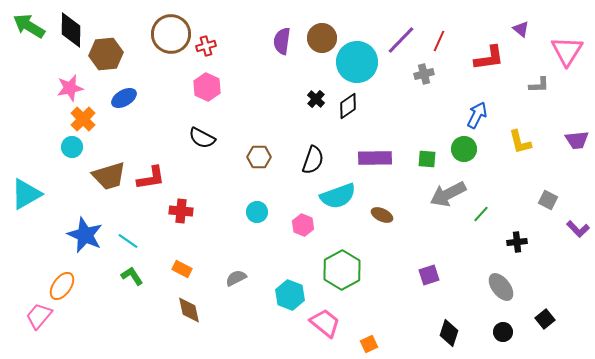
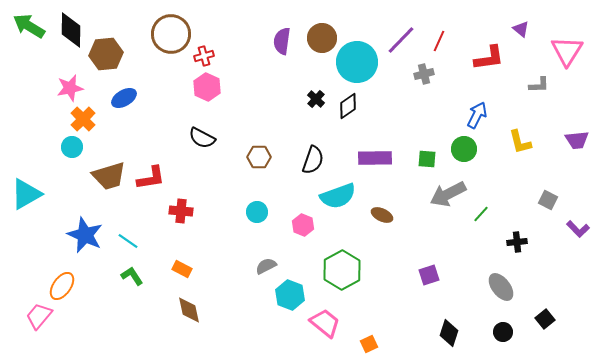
red cross at (206, 46): moved 2 px left, 10 px down
gray semicircle at (236, 278): moved 30 px right, 12 px up
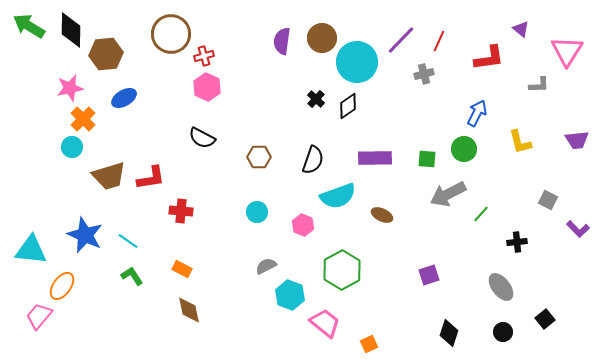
blue arrow at (477, 115): moved 2 px up
cyan triangle at (26, 194): moved 5 px right, 56 px down; rotated 36 degrees clockwise
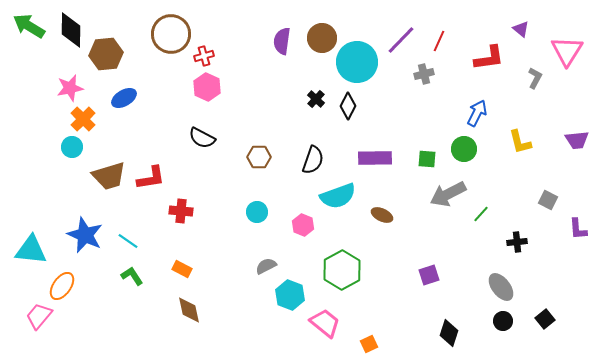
gray L-shape at (539, 85): moved 4 px left, 7 px up; rotated 60 degrees counterclockwise
black diamond at (348, 106): rotated 28 degrees counterclockwise
purple L-shape at (578, 229): rotated 40 degrees clockwise
black circle at (503, 332): moved 11 px up
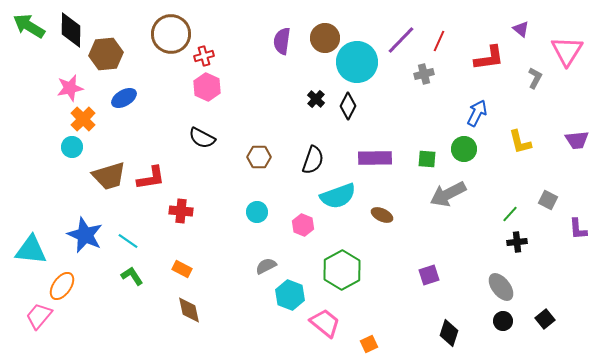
brown circle at (322, 38): moved 3 px right
green line at (481, 214): moved 29 px right
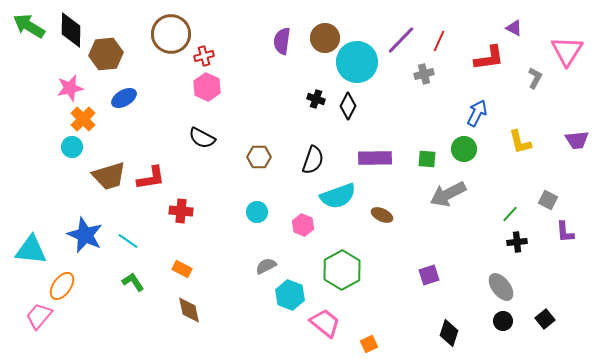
purple triangle at (521, 29): moved 7 px left, 1 px up; rotated 12 degrees counterclockwise
black cross at (316, 99): rotated 24 degrees counterclockwise
purple L-shape at (578, 229): moved 13 px left, 3 px down
green L-shape at (132, 276): moved 1 px right, 6 px down
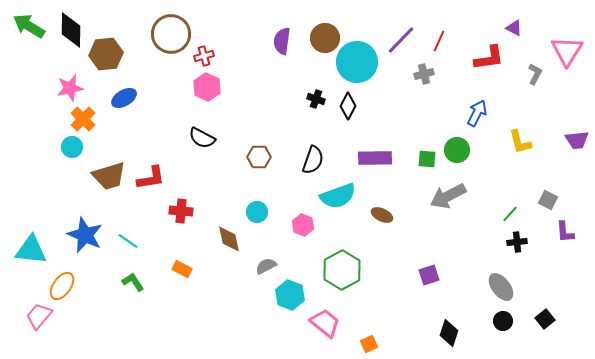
gray L-shape at (535, 78): moved 4 px up
green circle at (464, 149): moved 7 px left, 1 px down
gray arrow at (448, 194): moved 2 px down
brown diamond at (189, 310): moved 40 px right, 71 px up
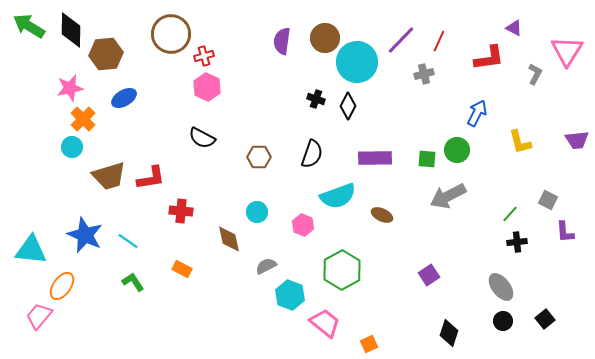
black semicircle at (313, 160): moved 1 px left, 6 px up
purple square at (429, 275): rotated 15 degrees counterclockwise
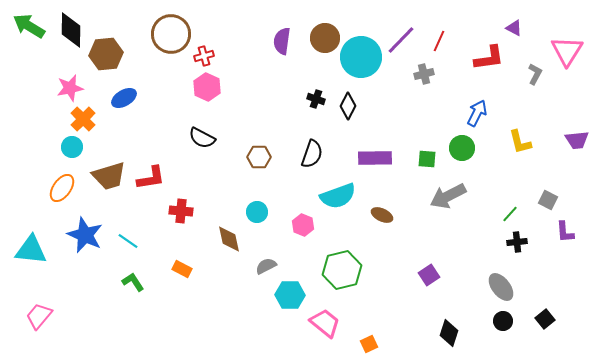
cyan circle at (357, 62): moved 4 px right, 5 px up
green circle at (457, 150): moved 5 px right, 2 px up
green hexagon at (342, 270): rotated 15 degrees clockwise
orange ellipse at (62, 286): moved 98 px up
cyan hexagon at (290, 295): rotated 20 degrees counterclockwise
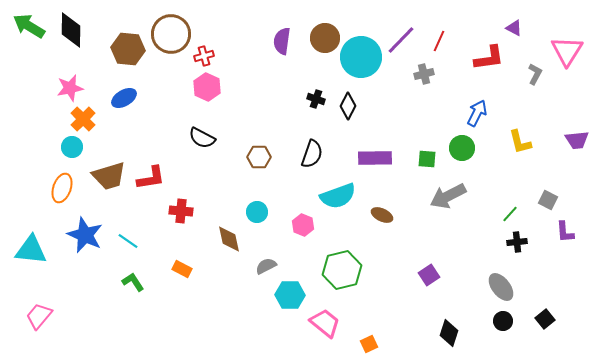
brown hexagon at (106, 54): moved 22 px right, 5 px up; rotated 12 degrees clockwise
orange ellipse at (62, 188): rotated 16 degrees counterclockwise
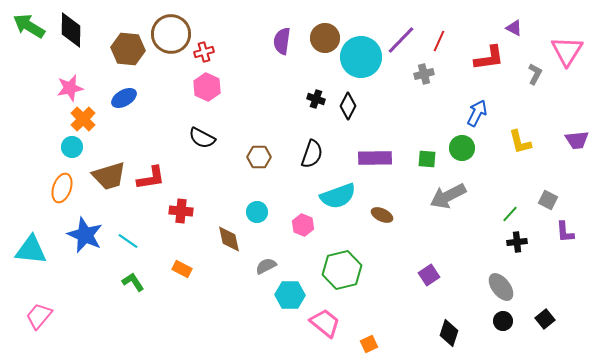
red cross at (204, 56): moved 4 px up
